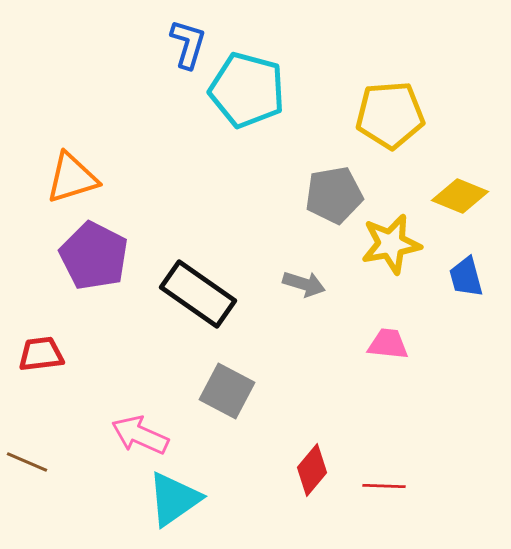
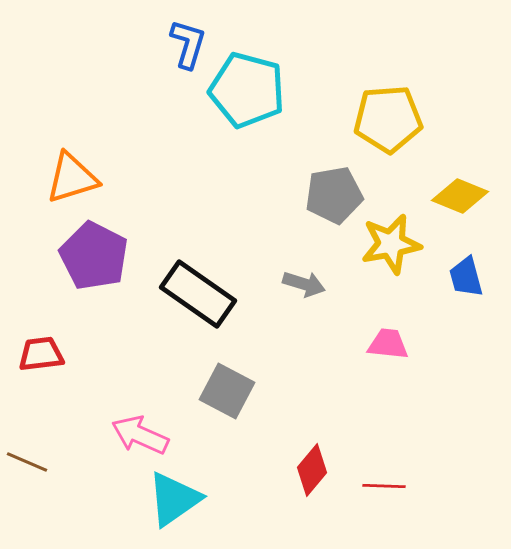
yellow pentagon: moved 2 px left, 4 px down
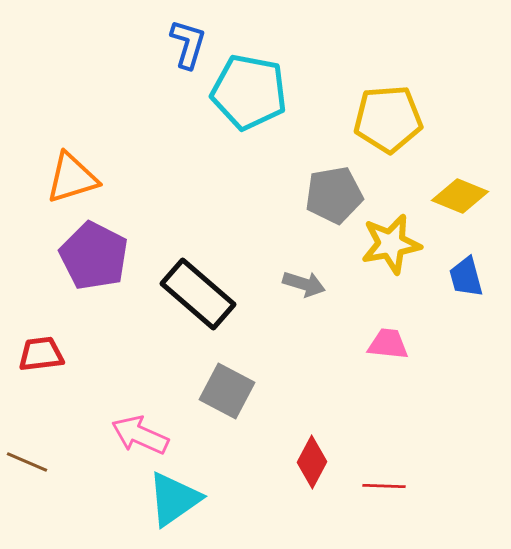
cyan pentagon: moved 2 px right, 2 px down; rotated 4 degrees counterclockwise
black rectangle: rotated 6 degrees clockwise
red diamond: moved 8 px up; rotated 12 degrees counterclockwise
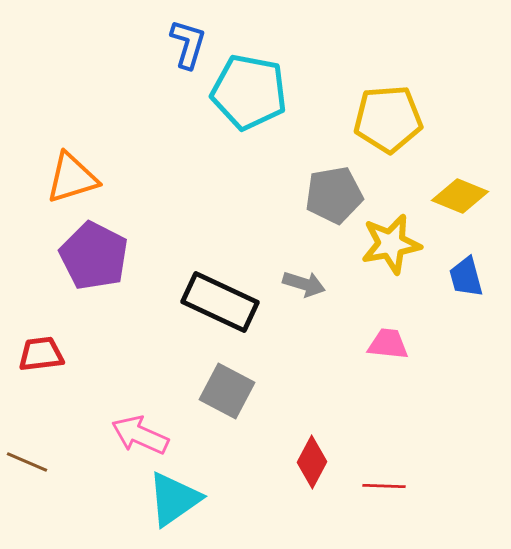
black rectangle: moved 22 px right, 8 px down; rotated 16 degrees counterclockwise
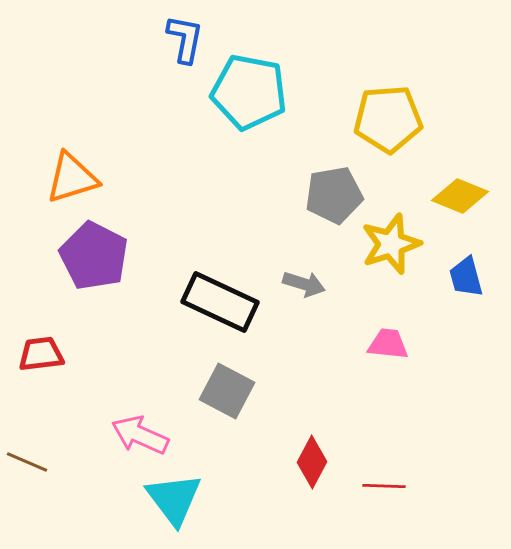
blue L-shape: moved 3 px left, 5 px up; rotated 6 degrees counterclockwise
yellow star: rotated 8 degrees counterclockwise
cyan triangle: rotated 32 degrees counterclockwise
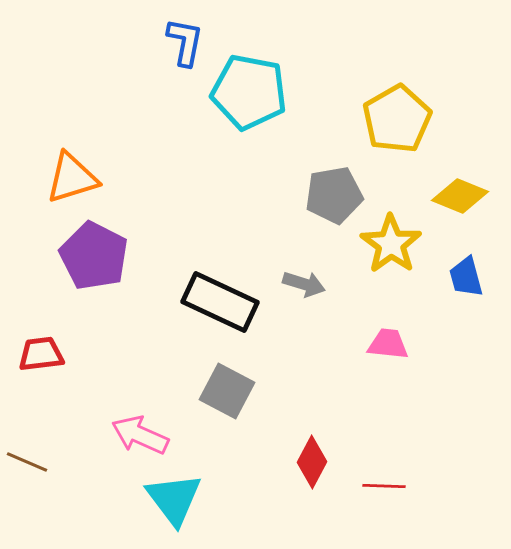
blue L-shape: moved 3 px down
yellow pentagon: moved 9 px right; rotated 26 degrees counterclockwise
yellow star: rotated 18 degrees counterclockwise
